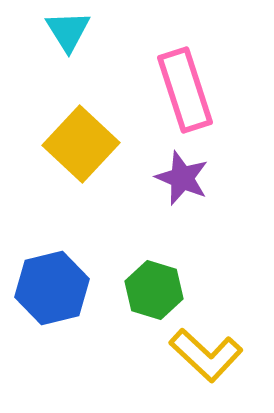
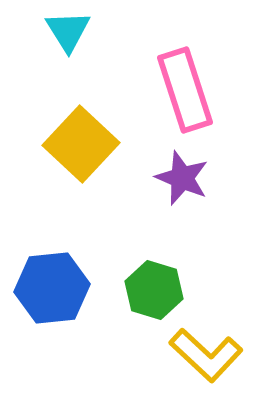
blue hexagon: rotated 8 degrees clockwise
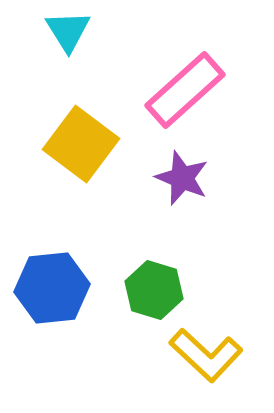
pink rectangle: rotated 66 degrees clockwise
yellow square: rotated 6 degrees counterclockwise
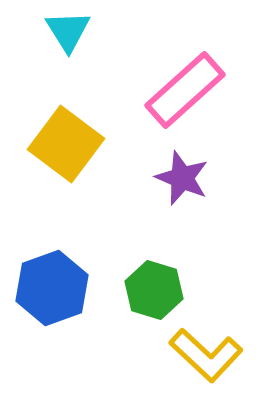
yellow square: moved 15 px left
blue hexagon: rotated 14 degrees counterclockwise
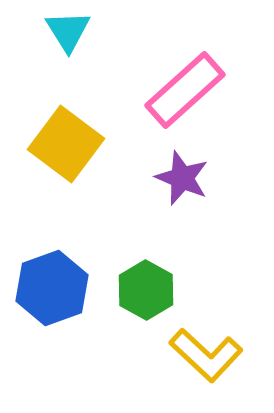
green hexagon: moved 8 px left; rotated 12 degrees clockwise
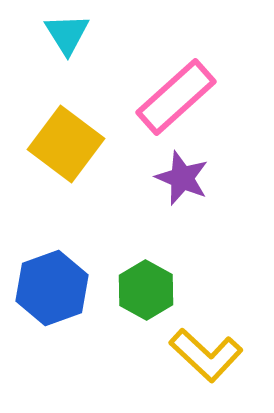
cyan triangle: moved 1 px left, 3 px down
pink rectangle: moved 9 px left, 7 px down
